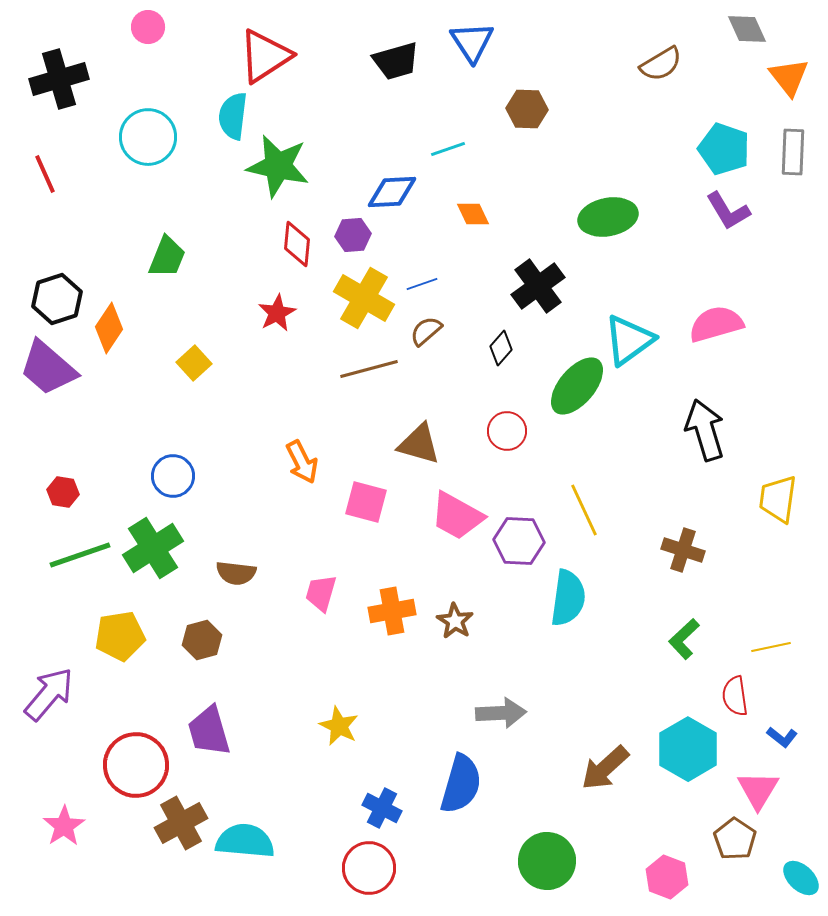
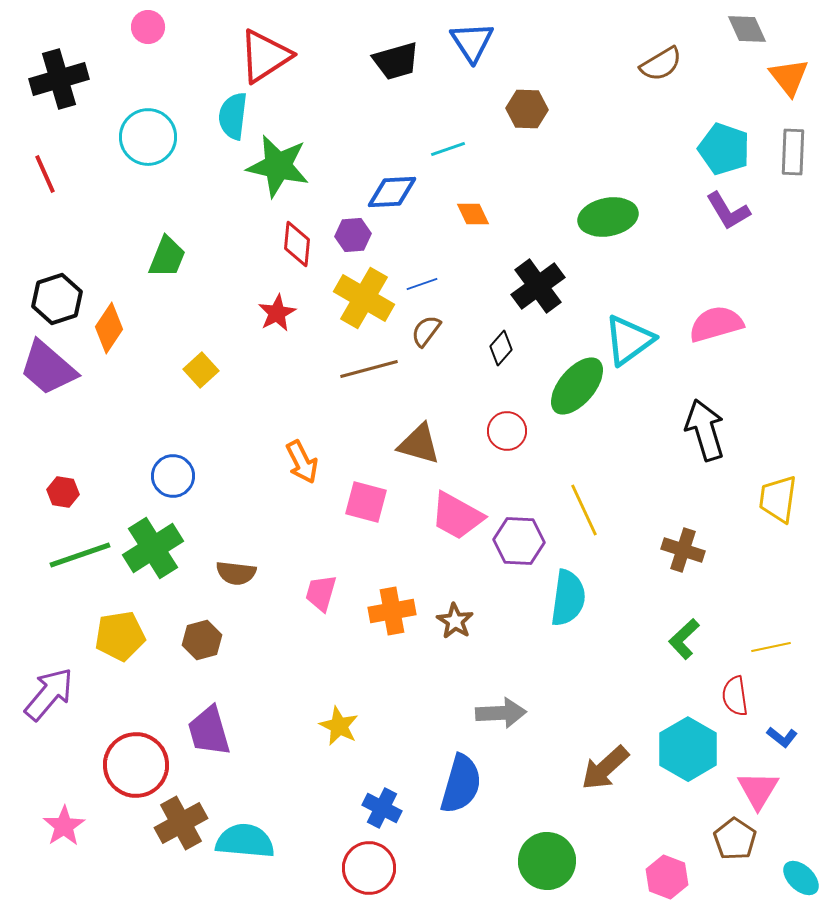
brown semicircle at (426, 331): rotated 12 degrees counterclockwise
yellow square at (194, 363): moved 7 px right, 7 px down
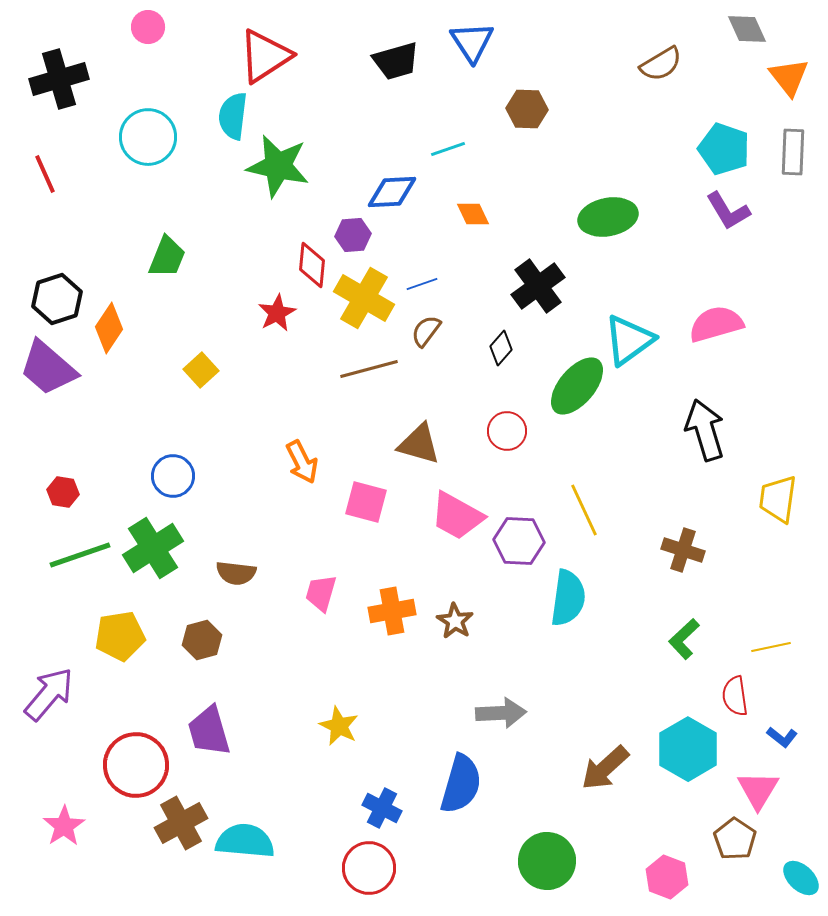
red diamond at (297, 244): moved 15 px right, 21 px down
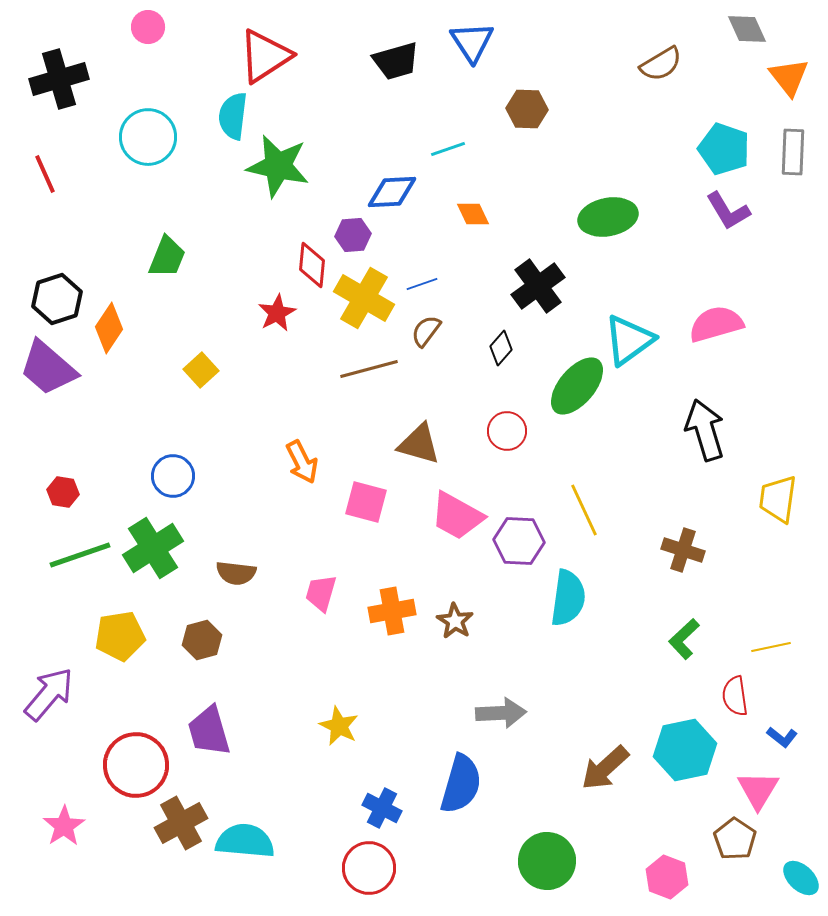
cyan hexagon at (688, 749): moved 3 px left, 1 px down; rotated 18 degrees clockwise
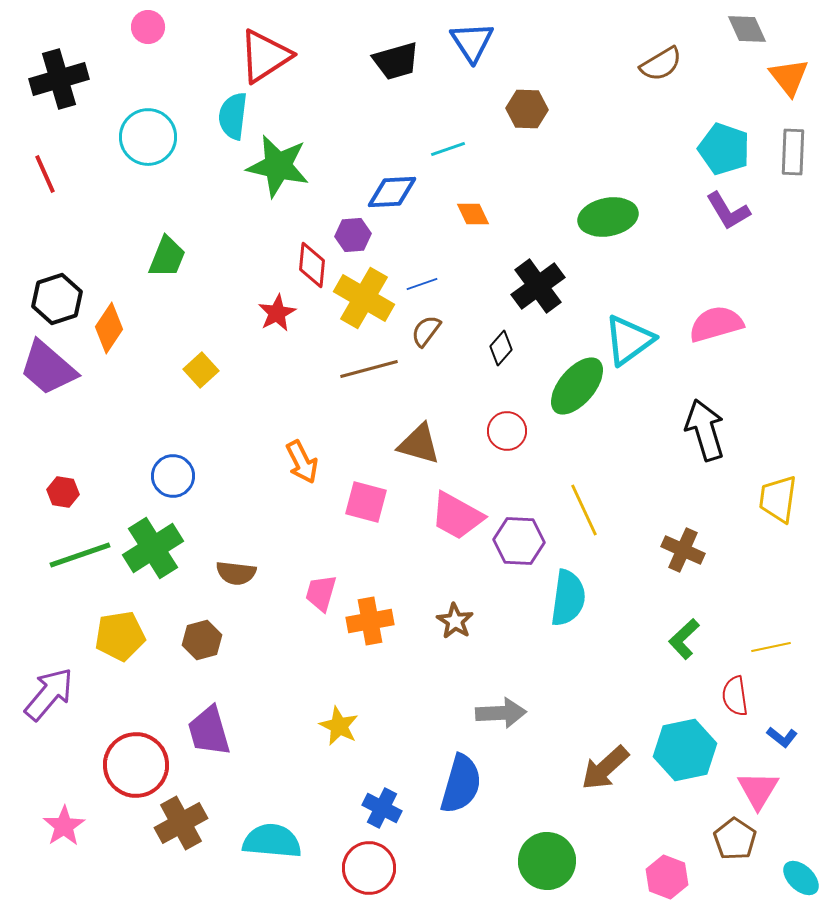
brown cross at (683, 550): rotated 6 degrees clockwise
orange cross at (392, 611): moved 22 px left, 10 px down
cyan semicircle at (245, 841): moved 27 px right
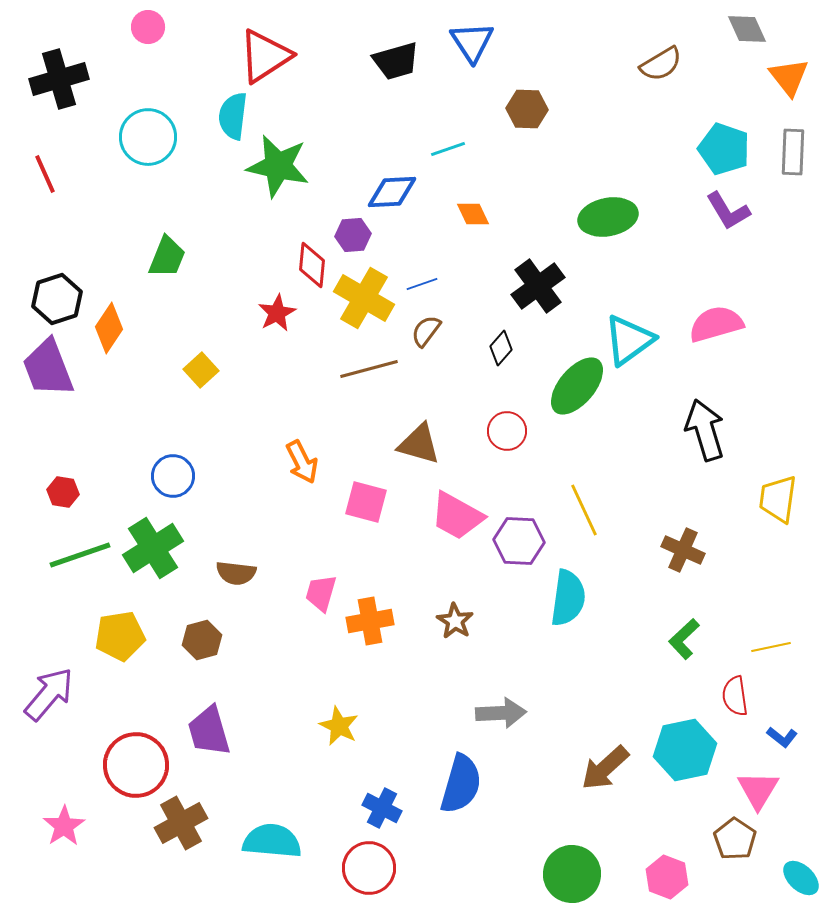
purple trapezoid at (48, 368): rotated 28 degrees clockwise
green circle at (547, 861): moved 25 px right, 13 px down
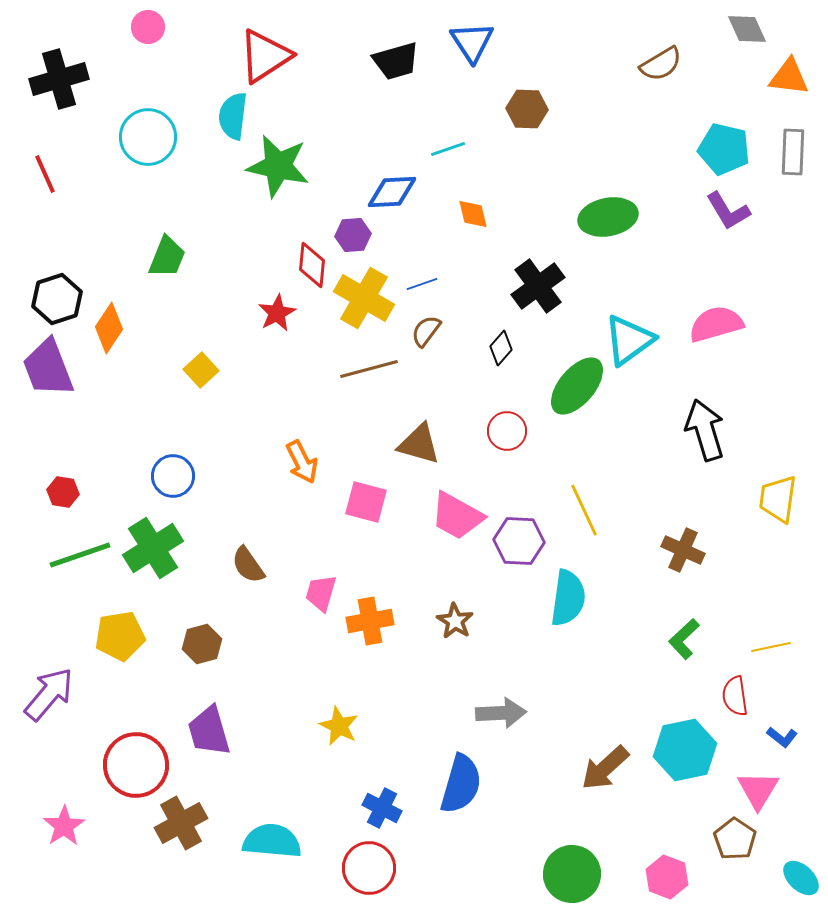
orange triangle at (789, 77): rotated 45 degrees counterclockwise
cyan pentagon at (724, 149): rotated 6 degrees counterclockwise
orange diamond at (473, 214): rotated 12 degrees clockwise
brown semicircle at (236, 573): moved 12 px right, 8 px up; rotated 48 degrees clockwise
brown hexagon at (202, 640): moved 4 px down
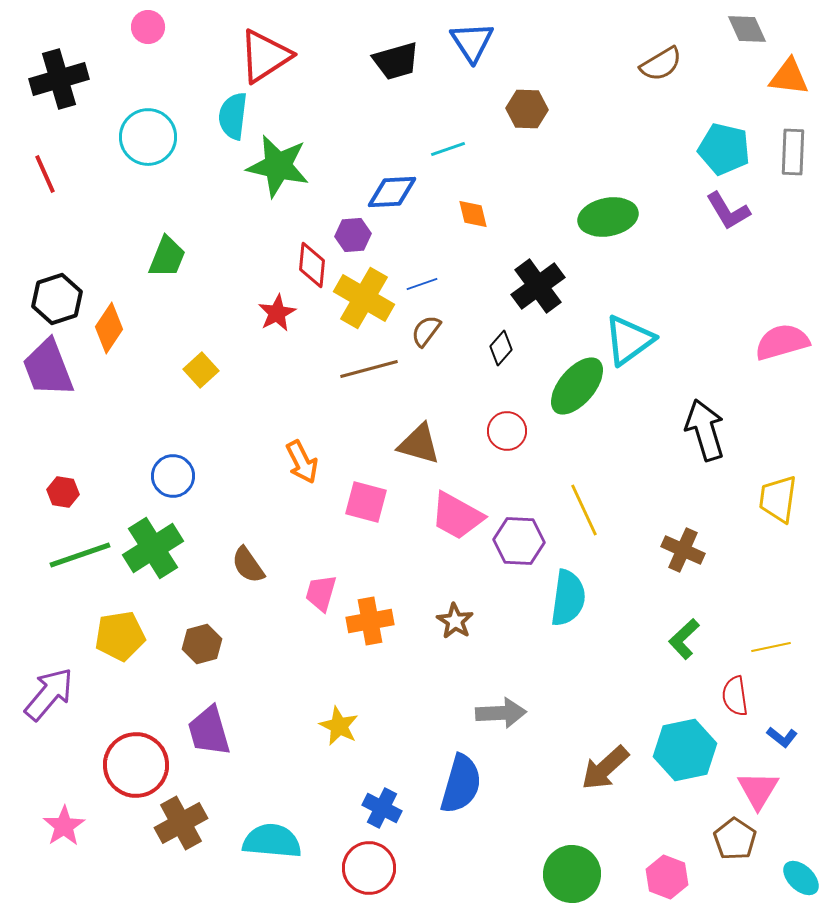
pink semicircle at (716, 324): moved 66 px right, 18 px down
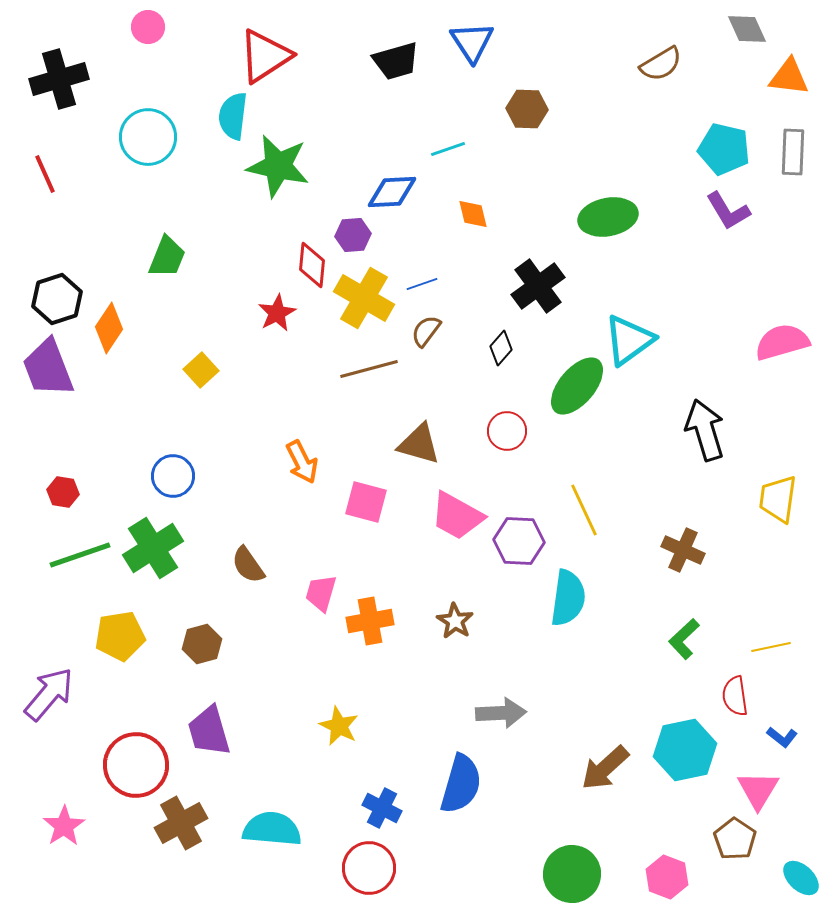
cyan semicircle at (272, 841): moved 12 px up
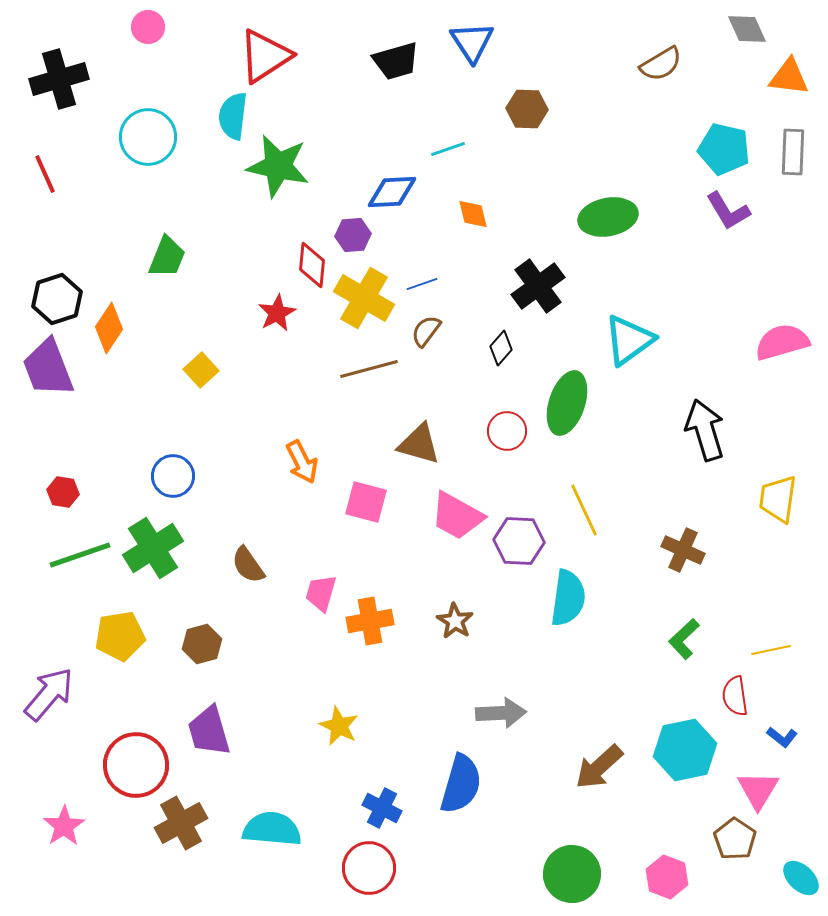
green ellipse at (577, 386): moved 10 px left, 17 px down; rotated 22 degrees counterclockwise
yellow line at (771, 647): moved 3 px down
brown arrow at (605, 768): moved 6 px left, 1 px up
